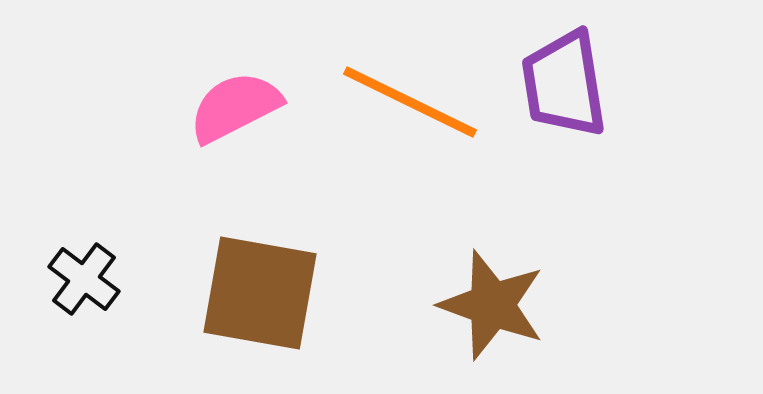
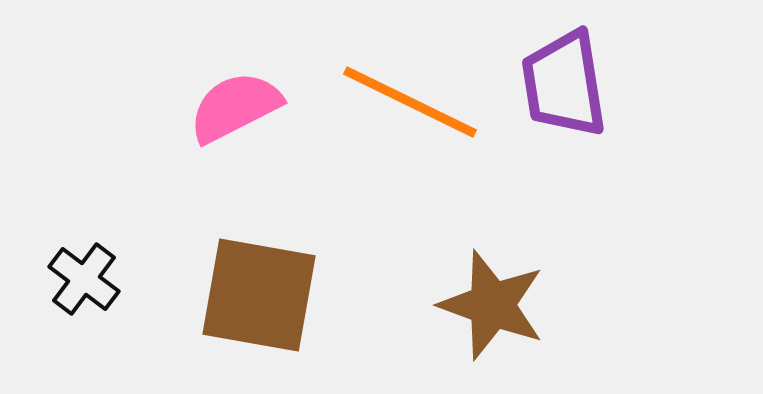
brown square: moved 1 px left, 2 px down
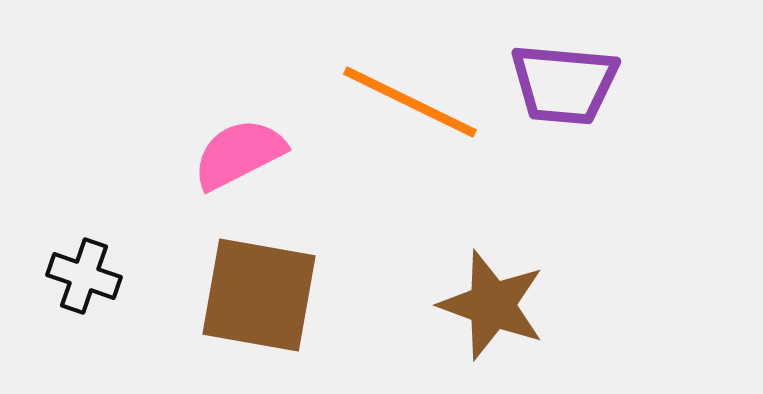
purple trapezoid: rotated 76 degrees counterclockwise
pink semicircle: moved 4 px right, 47 px down
black cross: moved 3 px up; rotated 18 degrees counterclockwise
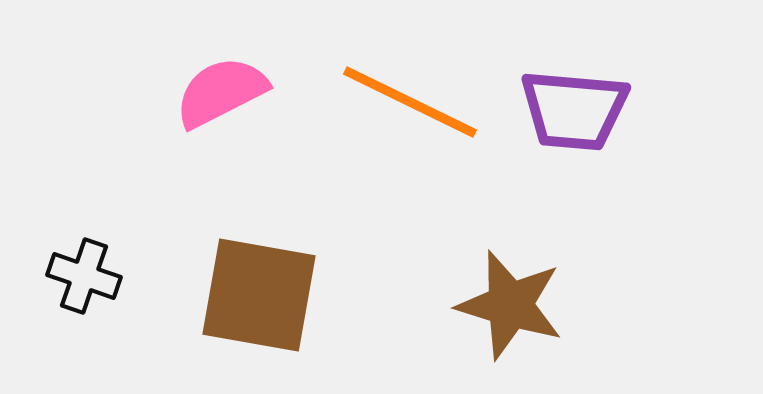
purple trapezoid: moved 10 px right, 26 px down
pink semicircle: moved 18 px left, 62 px up
brown star: moved 18 px right; rotated 3 degrees counterclockwise
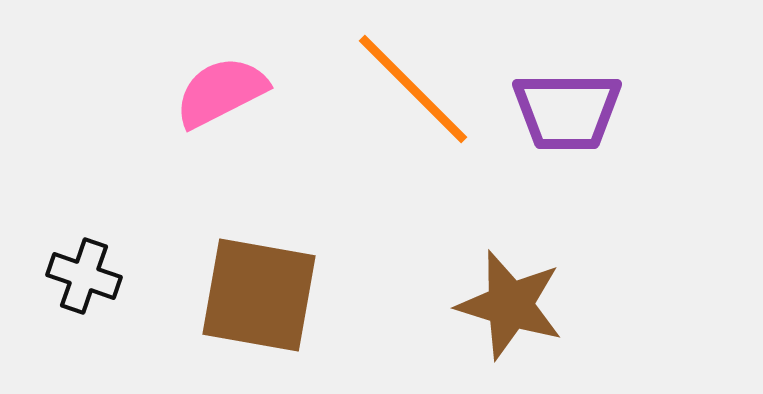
orange line: moved 3 px right, 13 px up; rotated 19 degrees clockwise
purple trapezoid: moved 7 px left, 1 px down; rotated 5 degrees counterclockwise
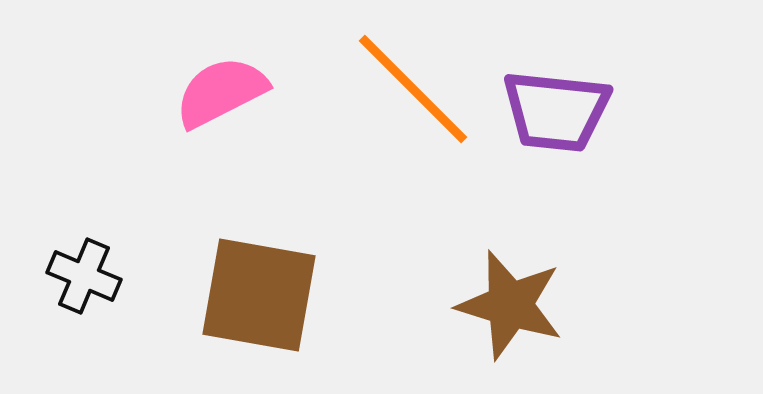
purple trapezoid: moved 11 px left; rotated 6 degrees clockwise
black cross: rotated 4 degrees clockwise
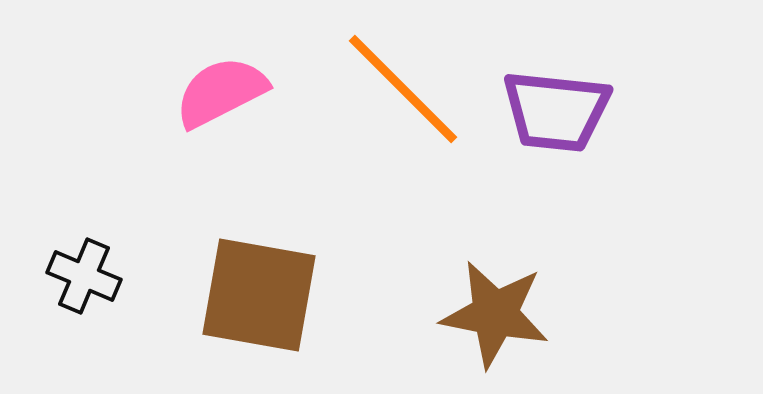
orange line: moved 10 px left
brown star: moved 15 px left, 9 px down; rotated 6 degrees counterclockwise
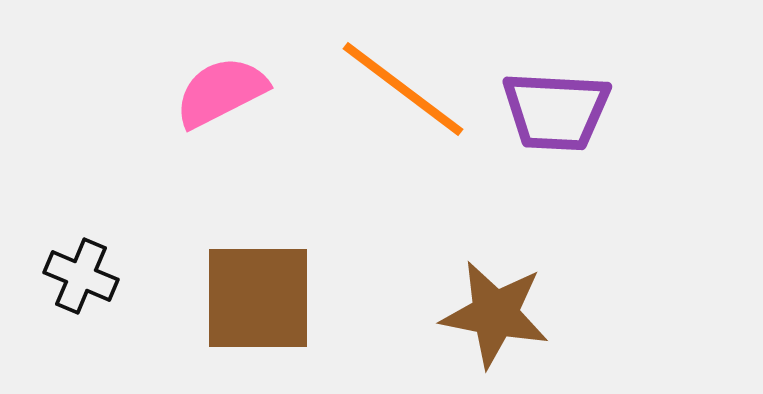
orange line: rotated 8 degrees counterclockwise
purple trapezoid: rotated 3 degrees counterclockwise
black cross: moved 3 px left
brown square: moved 1 px left, 3 px down; rotated 10 degrees counterclockwise
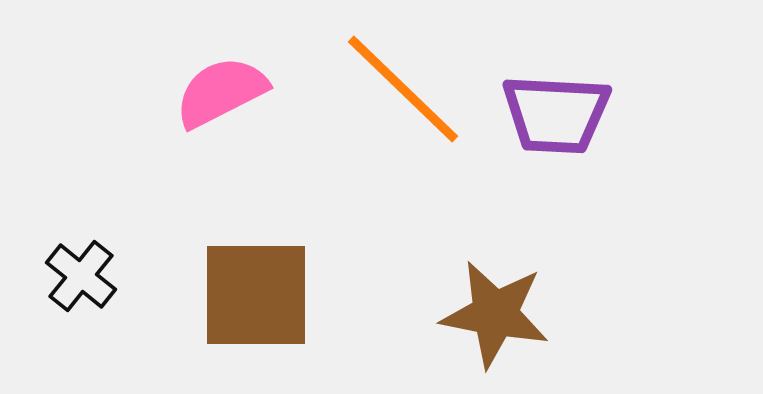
orange line: rotated 7 degrees clockwise
purple trapezoid: moved 3 px down
black cross: rotated 16 degrees clockwise
brown square: moved 2 px left, 3 px up
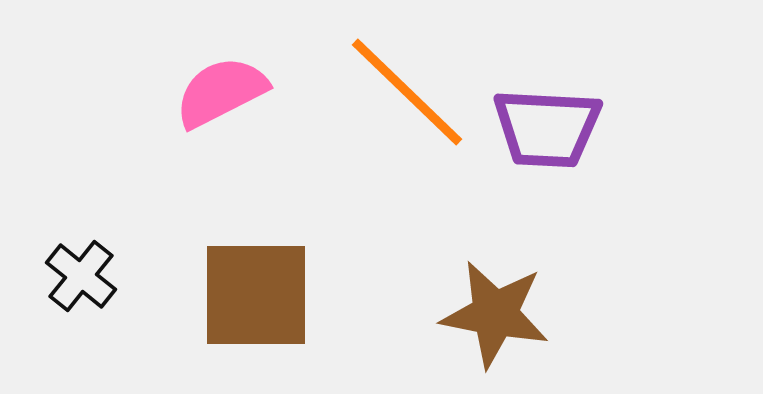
orange line: moved 4 px right, 3 px down
purple trapezoid: moved 9 px left, 14 px down
